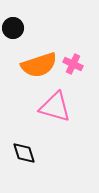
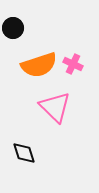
pink triangle: rotated 28 degrees clockwise
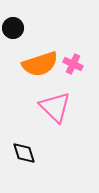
orange semicircle: moved 1 px right, 1 px up
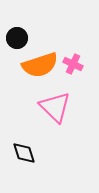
black circle: moved 4 px right, 10 px down
orange semicircle: moved 1 px down
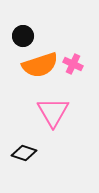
black circle: moved 6 px right, 2 px up
pink triangle: moved 2 px left, 5 px down; rotated 16 degrees clockwise
black diamond: rotated 55 degrees counterclockwise
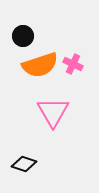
black diamond: moved 11 px down
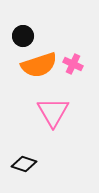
orange semicircle: moved 1 px left
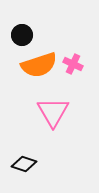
black circle: moved 1 px left, 1 px up
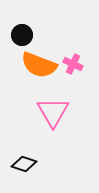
orange semicircle: rotated 39 degrees clockwise
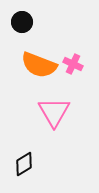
black circle: moved 13 px up
pink triangle: moved 1 px right
black diamond: rotated 50 degrees counterclockwise
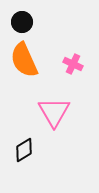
orange semicircle: moved 15 px left, 5 px up; rotated 45 degrees clockwise
black diamond: moved 14 px up
